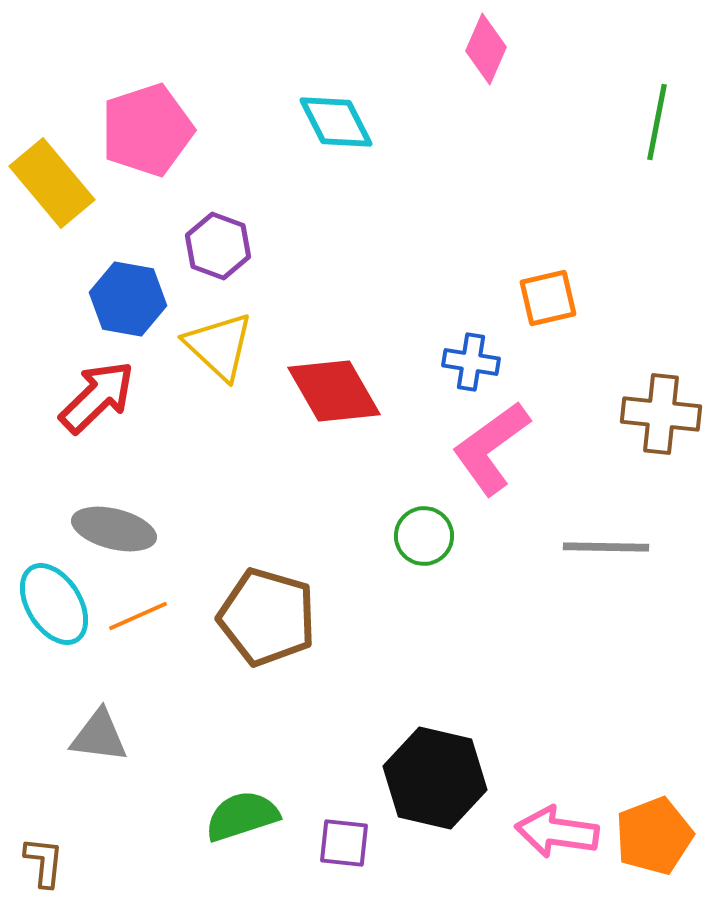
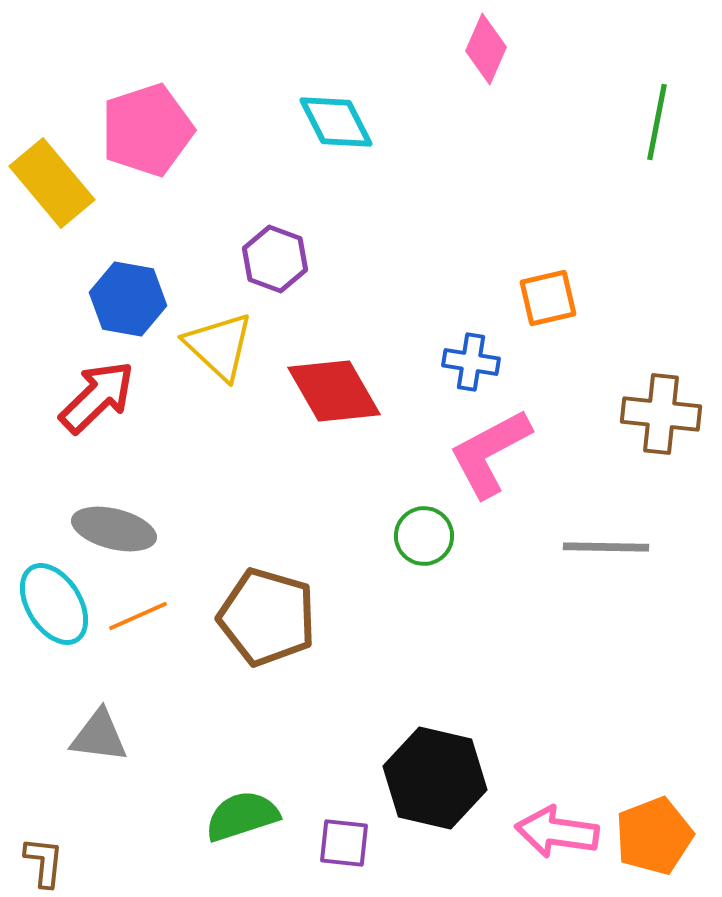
purple hexagon: moved 57 px right, 13 px down
pink L-shape: moved 1 px left, 5 px down; rotated 8 degrees clockwise
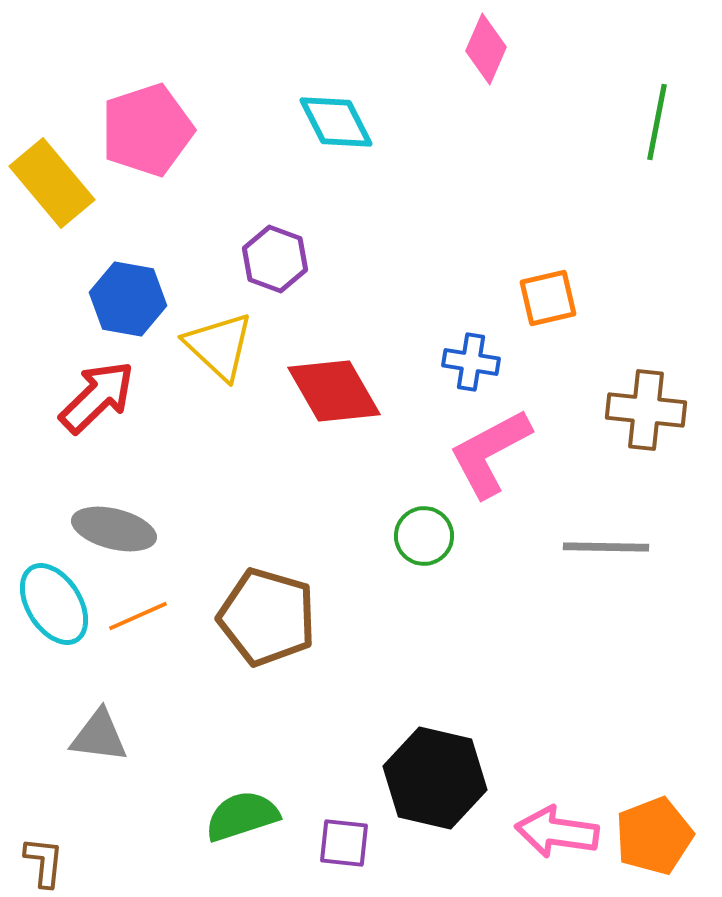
brown cross: moved 15 px left, 4 px up
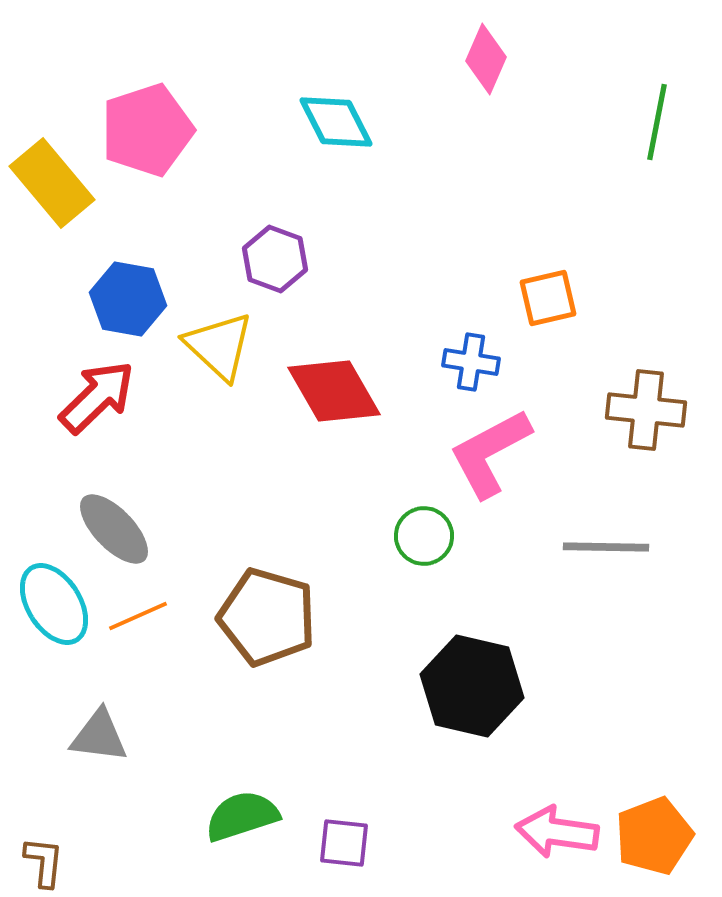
pink diamond: moved 10 px down
gray ellipse: rotated 32 degrees clockwise
black hexagon: moved 37 px right, 92 px up
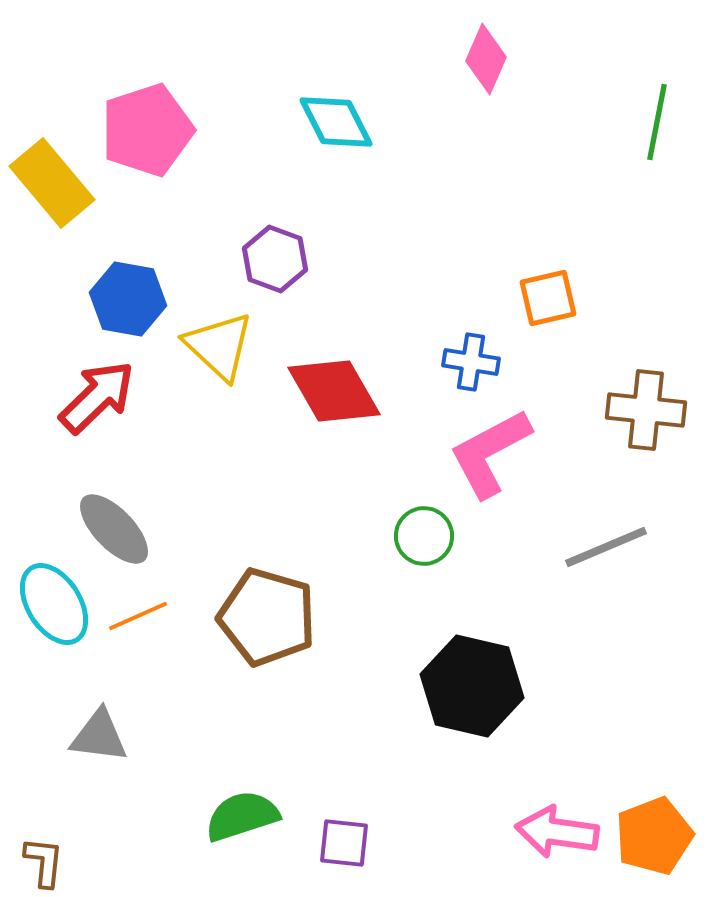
gray line: rotated 24 degrees counterclockwise
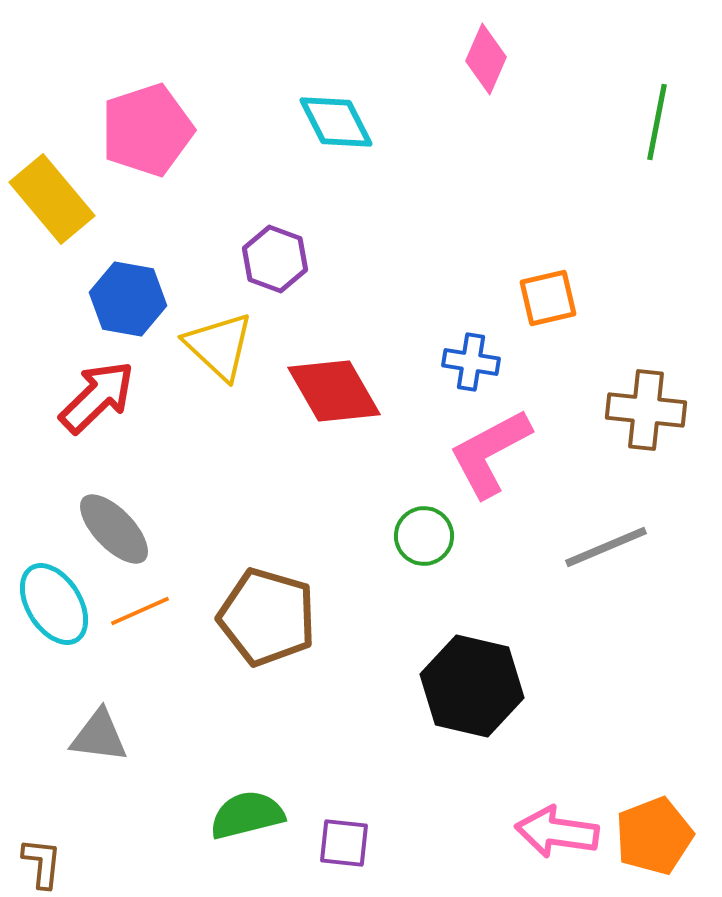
yellow rectangle: moved 16 px down
orange line: moved 2 px right, 5 px up
green semicircle: moved 5 px right, 1 px up; rotated 4 degrees clockwise
brown L-shape: moved 2 px left, 1 px down
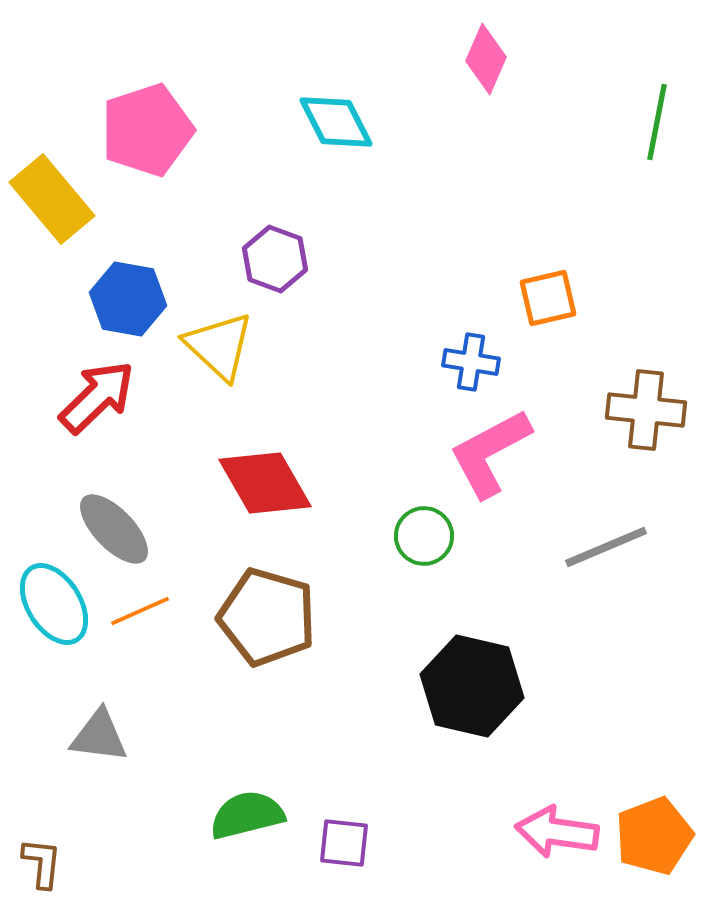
red diamond: moved 69 px left, 92 px down
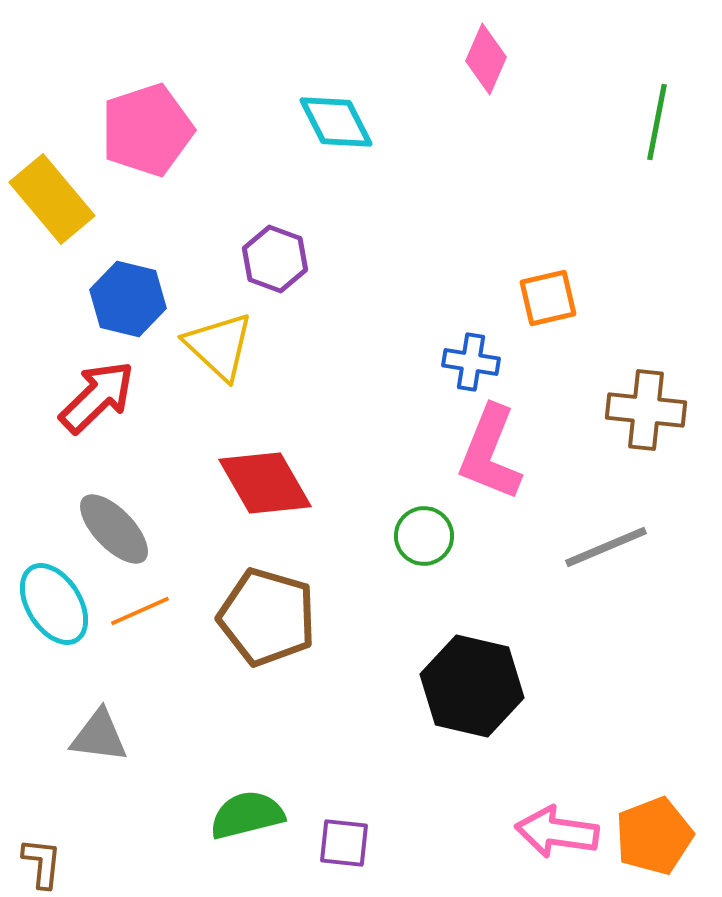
blue hexagon: rotated 4 degrees clockwise
pink L-shape: rotated 40 degrees counterclockwise
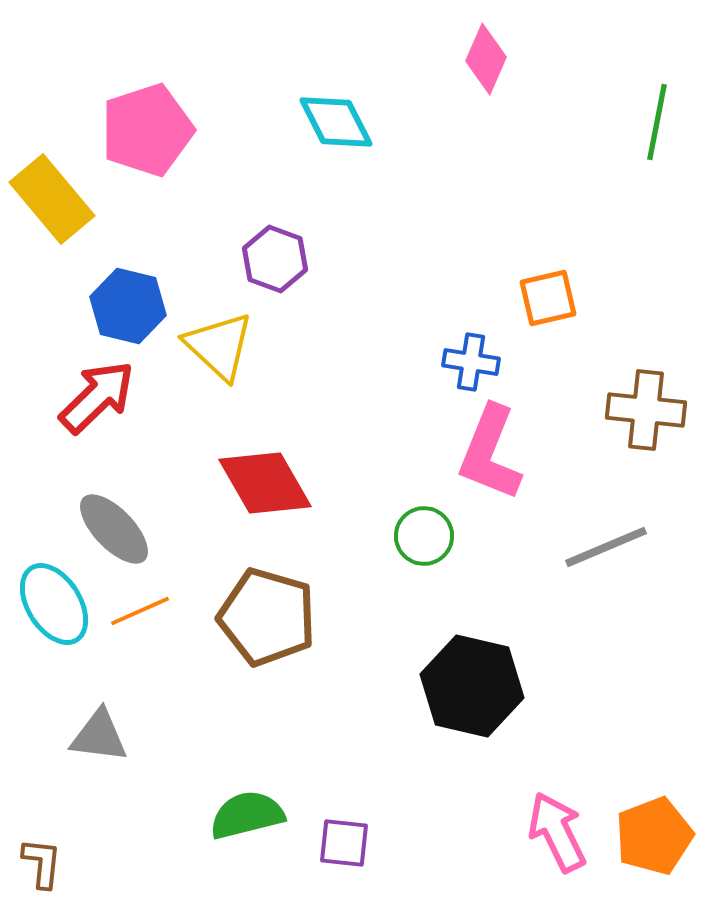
blue hexagon: moved 7 px down
pink arrow: rotated 56 degrees clockwise
